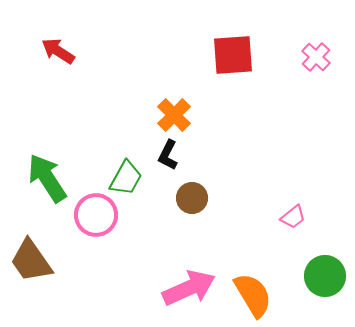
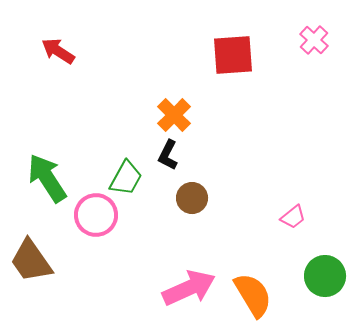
pink cross: moved 2 px left, 17 px up
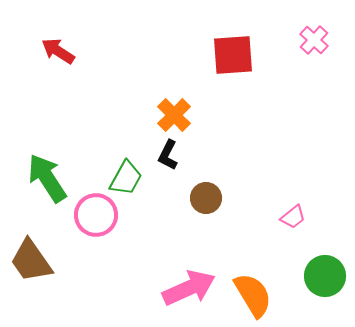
brown circle: moved 14 px right
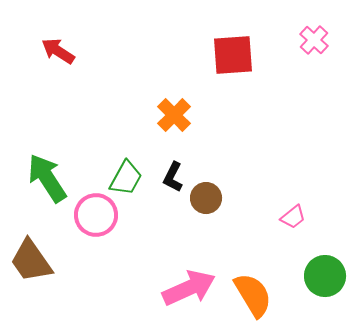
black L-shape: moved 5 px right, 22 px down
